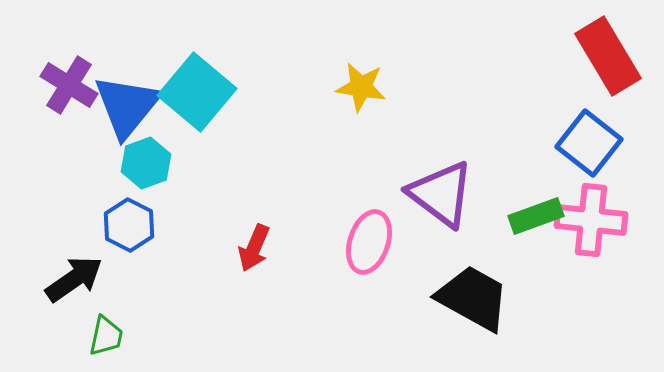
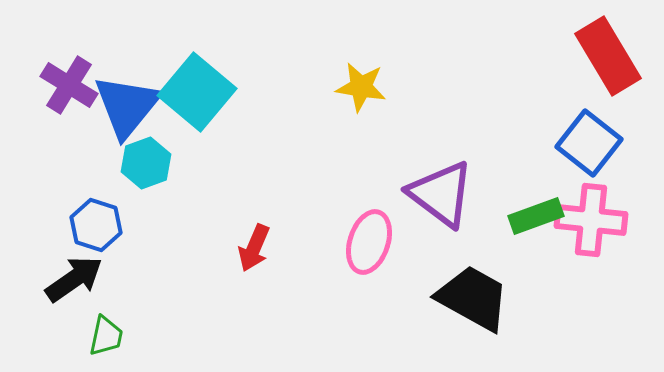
blue hexagon: moved 33 px left; rotated 9 degrees counterclockwise
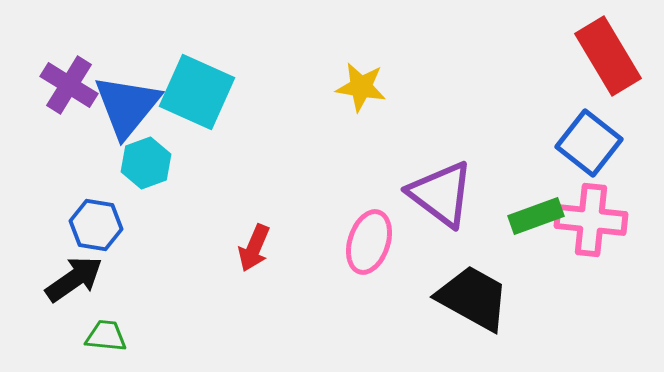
cyan square: rotated 16 degrees counterclockwise
blue hexagon: rotated 9 degrees counterclockwise
green trapezoid: rotated 96 degrees counterclockwise
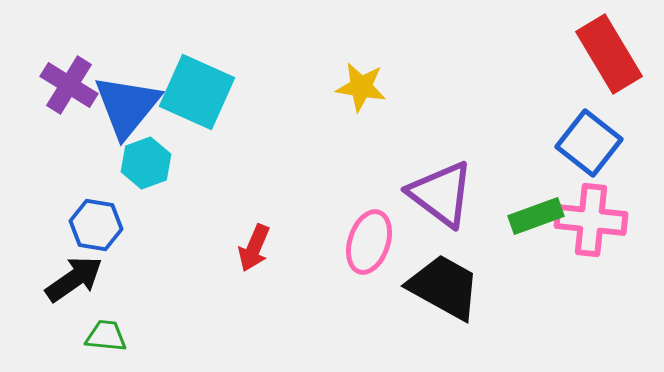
red rectangle: moved 1 px right, 2 px up
black trapezoid: moved 29 px left, 11 px up
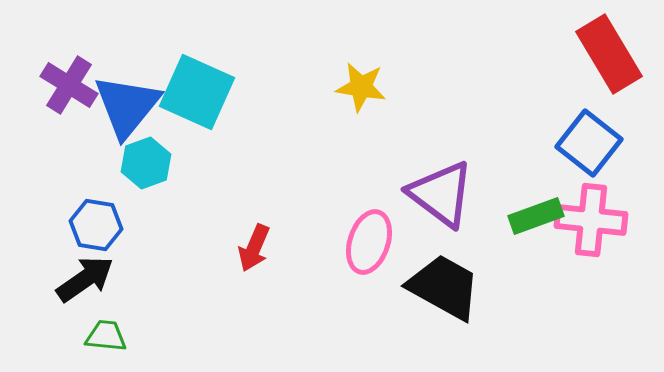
black arrow: moved 11 px right
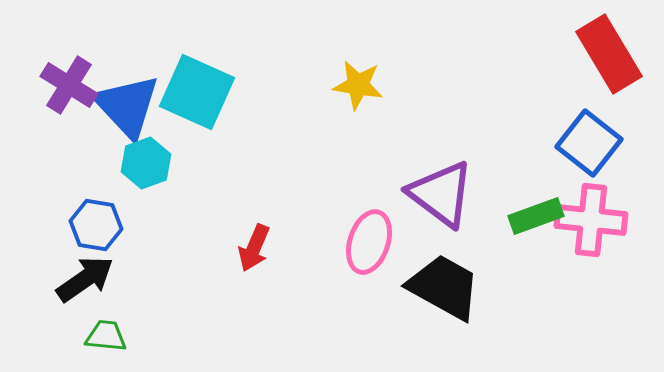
yellow star: moved 3 px left, 2 px up
blue triangle: rotated 22 degrees counterclockwise
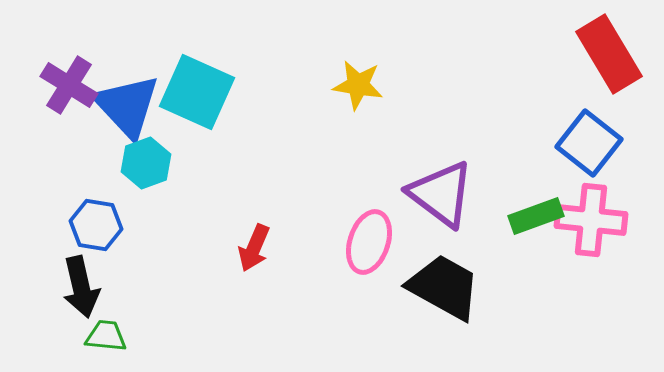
black arrow: moved 4 px left, 8 px down; rotated 112 degrees clockwise
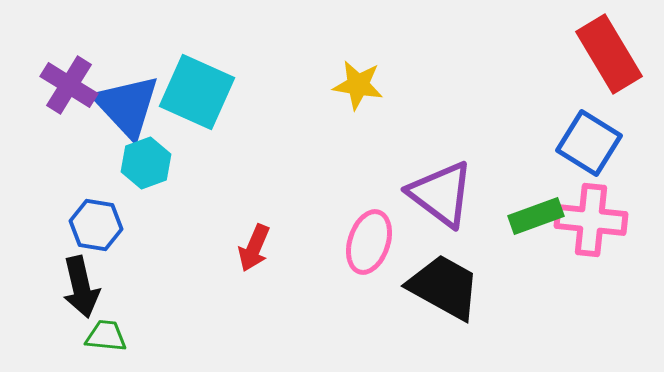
blue square: rotated 6 degrees counterclockwise
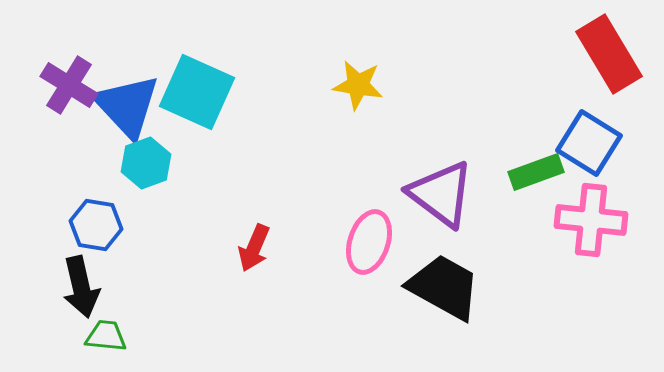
green rectangle: moved 44 px up
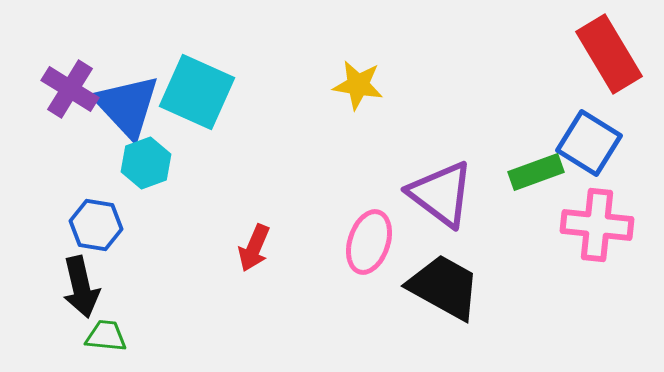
purple cross: moved 1 px right, 4 px down
pink cross: moved 6 px right, 5 px down
